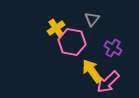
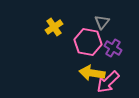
gray triangle: moved 10 px right, 3 px down
yellow cross: moved 2 px left, 1 px up
pink hexagon: moved 16 px right
yellow arrow: moved 2 px down; rotated 45 degrees counterclockwise
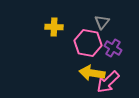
yellow cross: rotated 36 degrees clockwise
pink hexagon: moved 1 px down
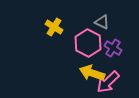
gray triangle: rotated 42 degrees counterclockwise
yellow cross: rotated 30 degrees clockwise
pink hexagon: rotated 16 degrees clockwise
yellow arrow: rotated 10 degrees clockwise
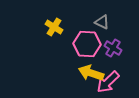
pink hexagon: moved 1 px left, 1 px down; rotated 24 degrees counterclockwise
yellow arrow: moved 1 px left
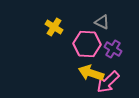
purple cross: moved 1 px down
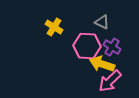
pink hexagon: moved 2 px down
purple cross: moved 1 px left, 2 px up
yellow arrow: moved 11 px right, 9 px up
pink arrow: moved 2 px right, 1 px up
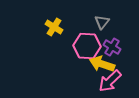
gray triangle: rotated 42 degrees clockwise
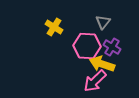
gray triangle: moved 1 px right
pink arrow: moved 15 px left
